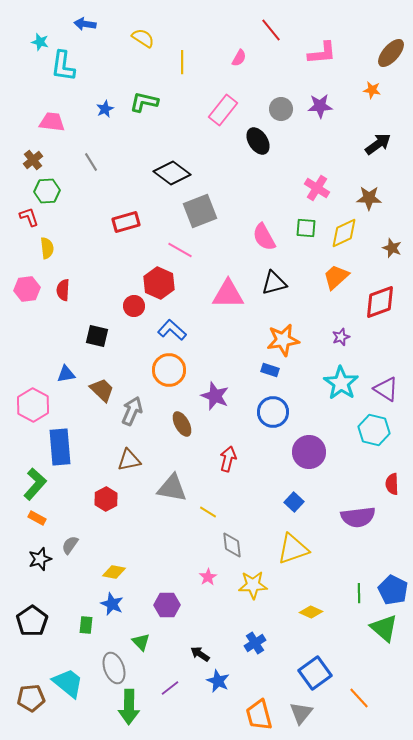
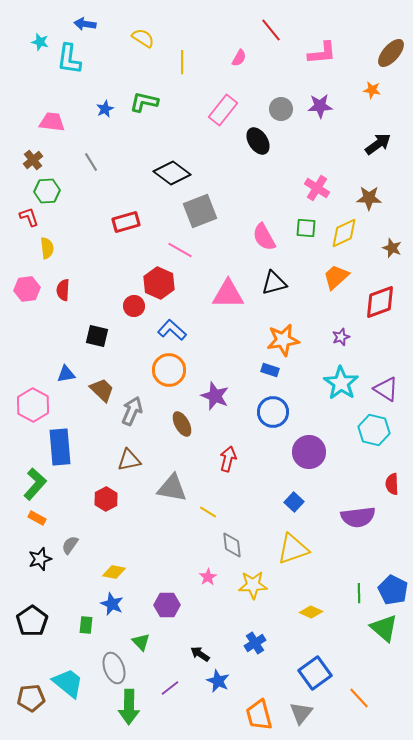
cyan L-shape at (63, 66): moved 6 px right, 7 px up
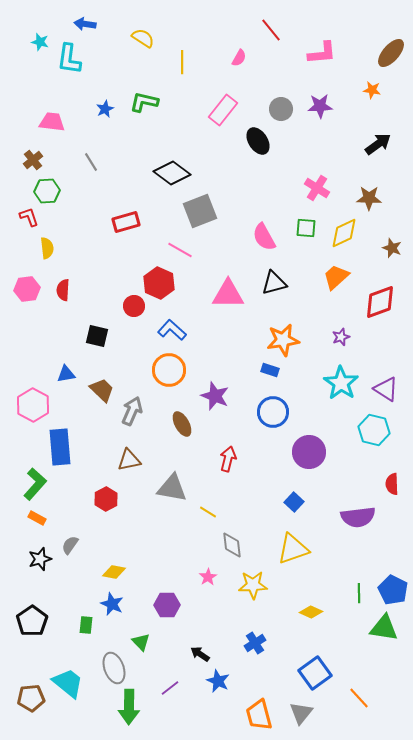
green triangle at (384, 628): rotated 32 degrees counterclockwise
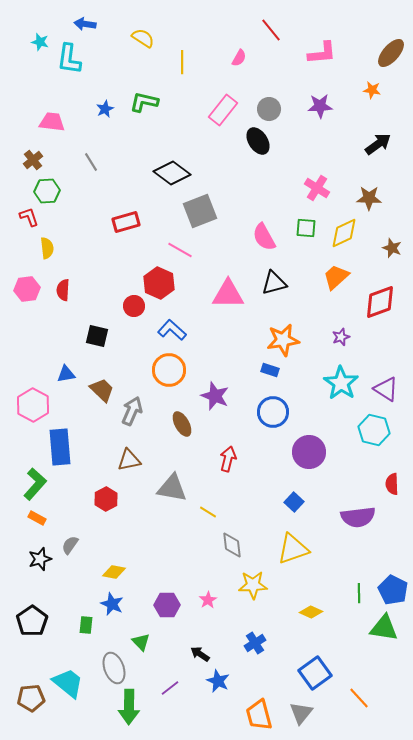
gray circle at (281, 109): moved 12 px left
pink star at (208, 577): moved 23 px down
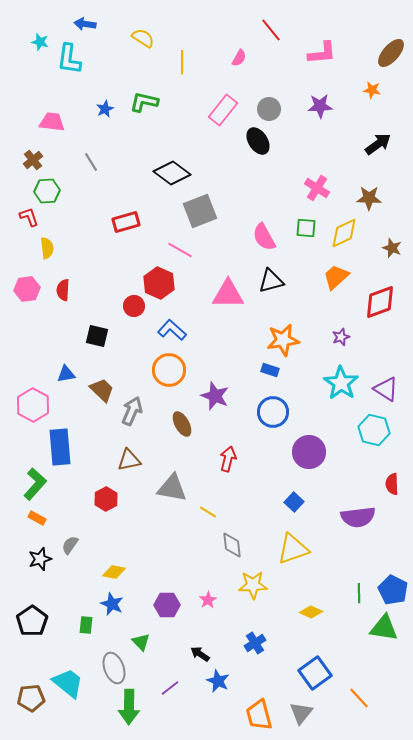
black triangle at (274, 283): moved 3 px left, 2 px up
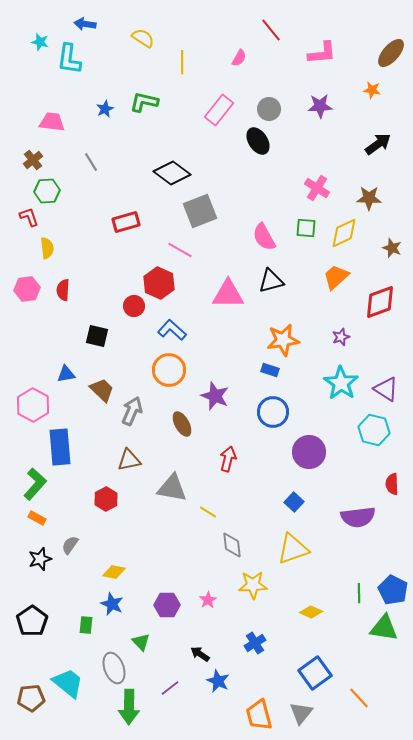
pink rectangle at (223, 110): moved 4 px left
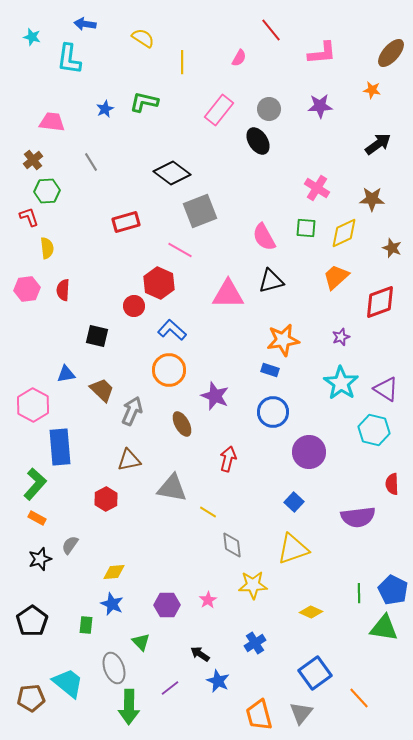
cyan star at (40, 42): moved 8 px left, 5 px up
brown star at (369, 198): moved 3 px right, 1 px down
yellow diamond at (114, 572): rotated 15 degrees counterclockwise
